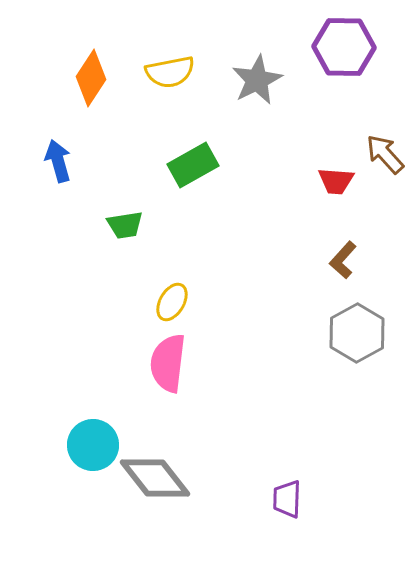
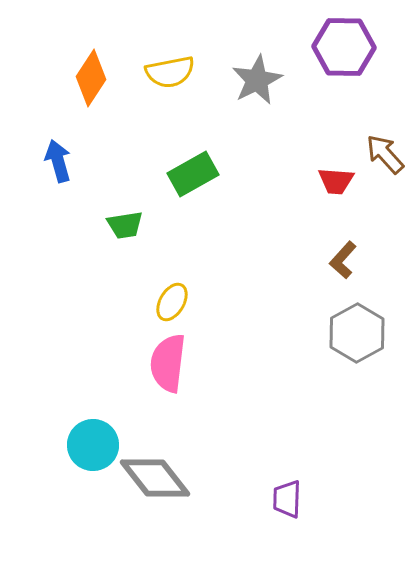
green rectangle: moved 9 px down
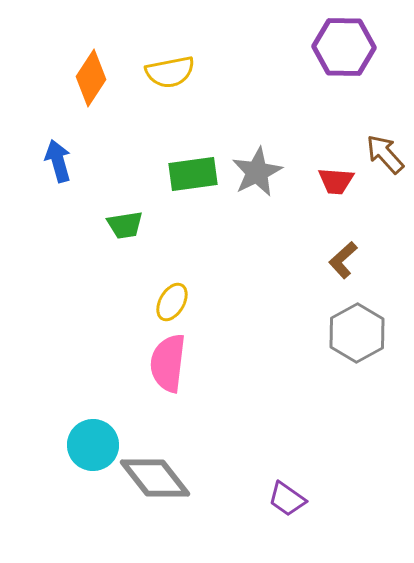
gray star: moved 92 px down
green rectangle: rotated 21 degrees clockwise
brown L-shape: rotated 6 degrees clockwise
purple trapezoid: rotated 57 degrees counterclockwise
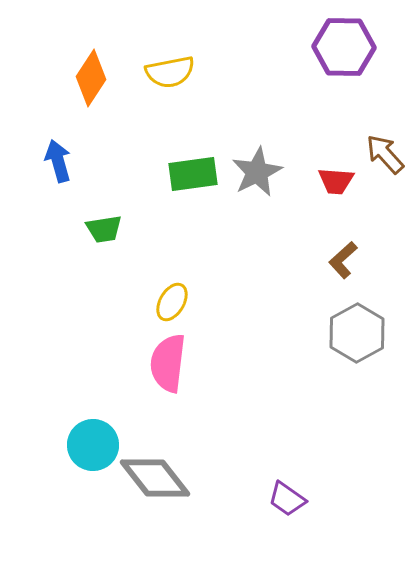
green trapezoid: moved 21 px left, 4 px down
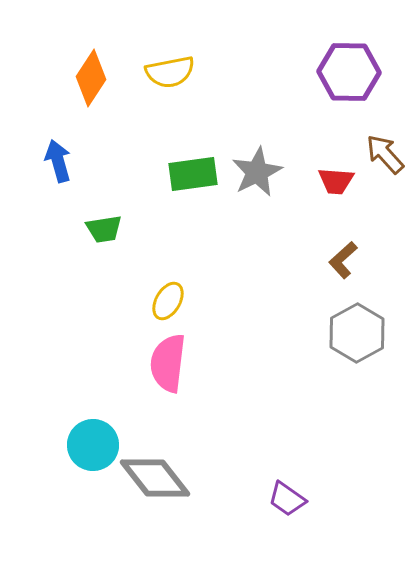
purple hexagon: moved 5 px right, 25 px down
yellow ellipse: moved 4 px left, 1 px up
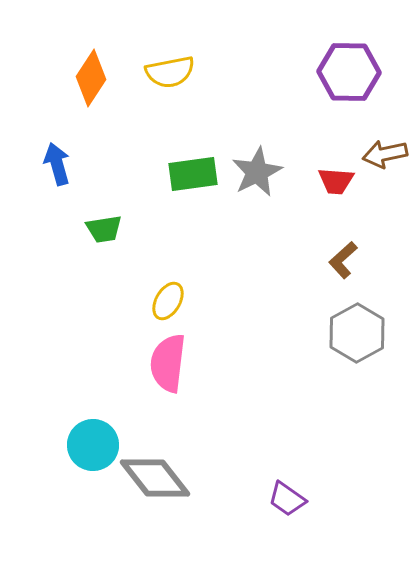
brown arrow: rotated 60 degrees counterclockwise
blue arrow: moved 1 px left, 3 px down
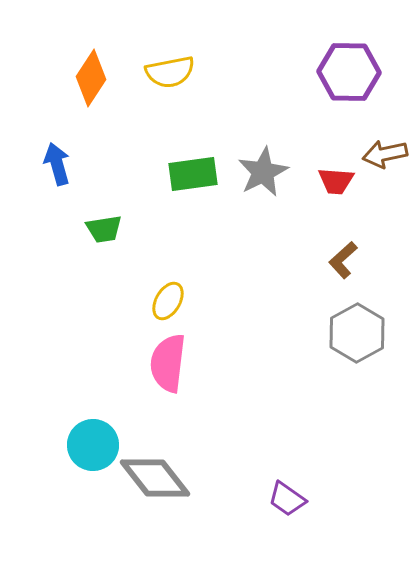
gray star: moved 6 px right
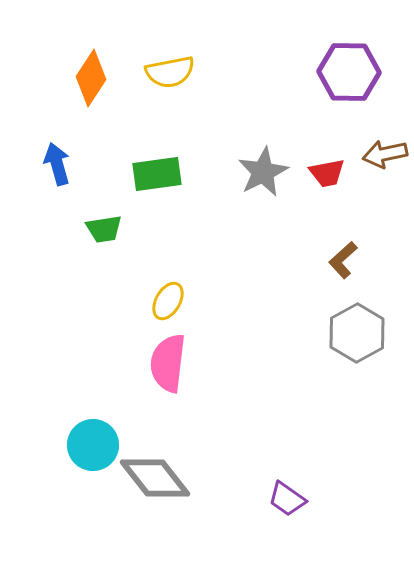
green rectangle: moved 36 px left
red trapezoid: moved 9 px left, 8 px up; rotated 15 degrees counterclockwise
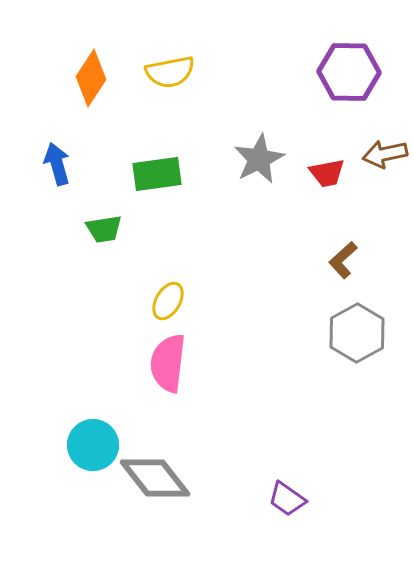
gray star: moved 4 px left, 13 px up
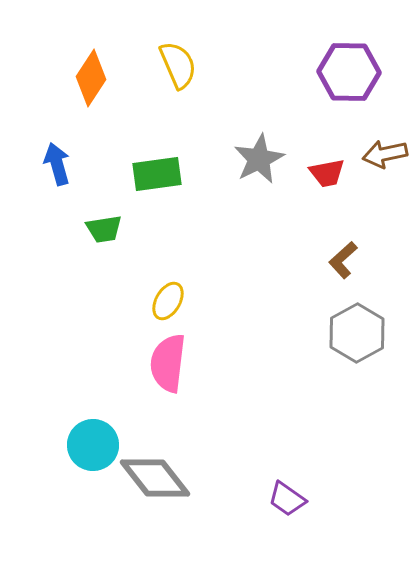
yellow semicircle: moved 8 px right, 7 px up; rotated 102 degrees counterclockwise
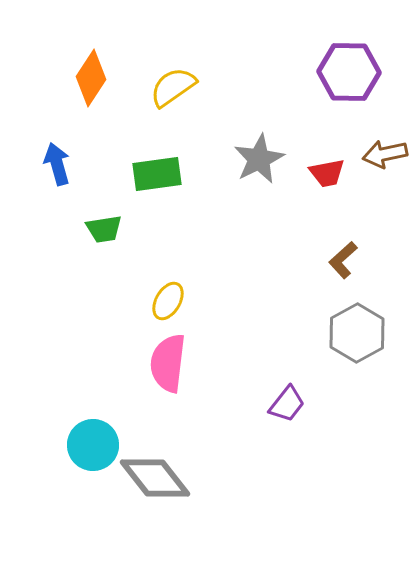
yellow semicircle: moved 5 px left, 22 px down; rotated 102 degrees counterclockwise
purple trapezoid: moved 95 px up; rotated 87 degrees counterclockwise
